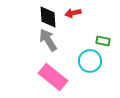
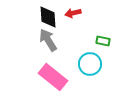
cyan circle: moved 3 px down
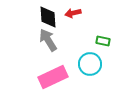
pink rectangle: rotated 64 degrees counterclockwise
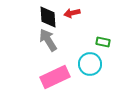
red arrow: moved 1 px left
green rectangle: moved 1 px down
pink rectangle: moved 2 px right
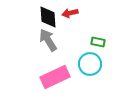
red arrow: moved 2 px left
green rectangle: moved 5 px left
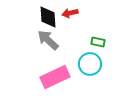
gray arrow: rotated 15 degrees counterclockwise
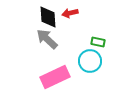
gray arrow: moved 1 px left, 1 px up
cyan circle: moved 3 px up
